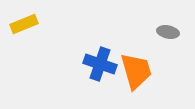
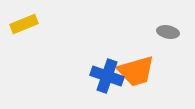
blue cross: moved 7 px right, 12 px down
orange trapezoid: rotated 90 degrees clockwise
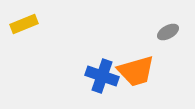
gray ellipse: rotated 40 degrees counterclockwise
blue cross: moved 5 px left
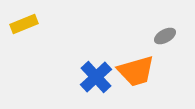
gray ellipse: moved 3 px left, 4 px down
blue cross: moved 6 px left, 1 px down; rotated 28 degrees clockwise
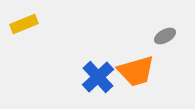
blue cross: moved 2 px right
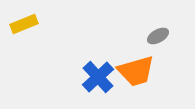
gray ellipse: moved 7 px left
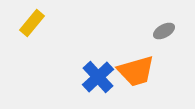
yellow rectangle: moved 8 px right, 1 px up; rotated 28 degrees counterclockwise
gray ellipse: moved 6 px right, 5 px up
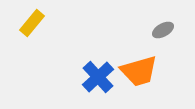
gray ellipse: moved 1 px left, 1 px up
orange trapezoid: moved 3 px right
